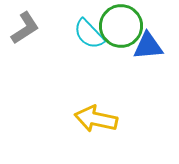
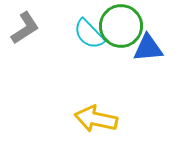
blue triangle: moved 2 px down
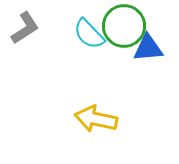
green circle: moved 3 px right
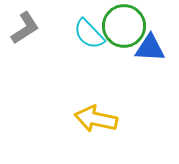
blue triangle: moved 2 px right; rotated 8 degrees clockwise
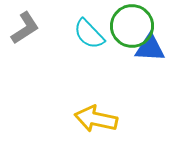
green circle: moved 8 px right
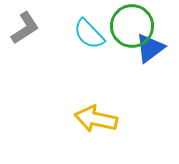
blue triangle: rotated 40 degrees counterclockwise
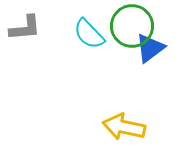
gray L-shape: rotated 28 degrees clockwise
yellow arrow: moved 28 px right, 8 px down
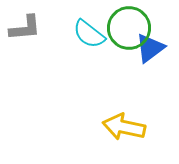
green circle: moved 3 px left, 2 px down
cyan semicircle: rotated 8 degrees counterclockwise
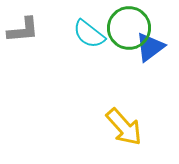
gray L-shape: moved 2 px left, 2 px down
blue triangle: moved 1 px up
yellow arrow: rotated 144 degrees counterclockwise
